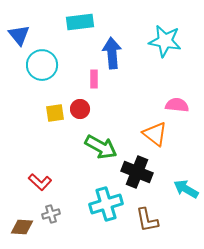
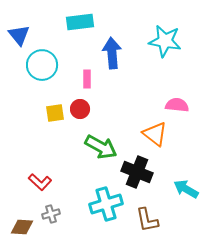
pink rectangle: moved 7 px left
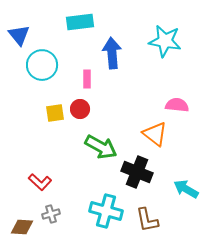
cyan cross: moved 7 px down; rotated 32 degrees clockwise
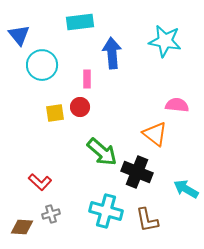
red circle: moved 2 px up
green arrow: moved 1 px right, 5 px down; rotated 12 degrees clockwise
